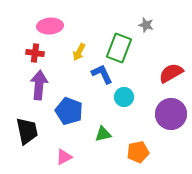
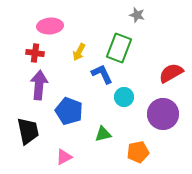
gray star: moved 9 px left, 10 px up
purple circle: moved 8 px left
black trapezoid: moved 1 px right
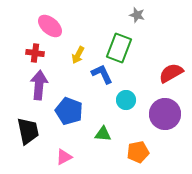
pink ellipse: rotated 45 degrees clockwise
yellow arrow: moved 1 px left, 3 px down
cyan circle: moved 2 px right, 3 px down
purple circle: moved 2 px right
green triangle: rotated 18 degrees clockwise
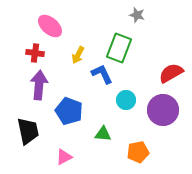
purple circle: moved 2 px left, 4 px up
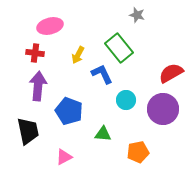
pink ellipse: rotated 55 degrees counterclockwise
green rectangle: rotated 60 degrees counterclockwise
purple arrow: moved 1 px left, 1 px down
purple circle: moved 1 px up
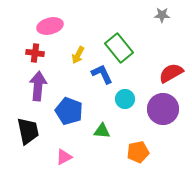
gray star: moved 25 px right; rotated 14 degrees counterclockwise
cyan circle: moved 1 px left, 1 px up
green triangle: moved 1 px left, 3 px up
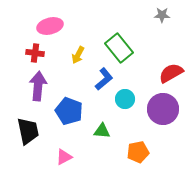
blue L-shape: moved 2 px right, 5 px down; rotated 75 degrees clockwise
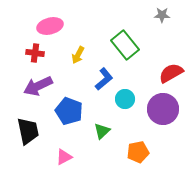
green rectangle: moved 6 px right, 3 px up
purple arrow: rotated 120 degrees counterclockwise
green triangle: rotated 48 degrees counterclockwise
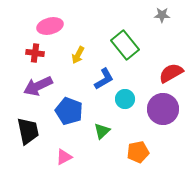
blue L-shape: rotated 10 degrees clockwise
